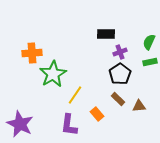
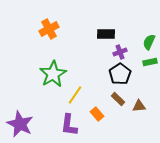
orange cross: moved 17 px right, 24 px up; rotated 24 degrees counterclockwise
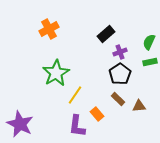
black rectangle: rotated 42 degrees counterclockwise
green star: moved 3 px right, 1 px up
purple L-shape: moved 8 px right, 1 px down
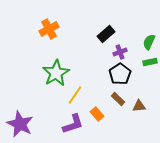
purple L-shape: moved 4 px left, 2 px up; rotated 115 degrees counterclockwise
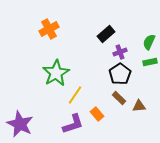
brown rectangle: moved 1 px right, 1 px up
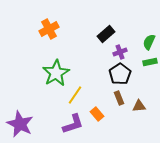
brown rectangle: rotated 24 degrees clockwise
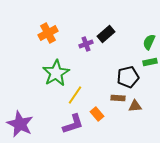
orange cross: moved 1 px left, 4 px down
purple cross: moved 34 px left, 8 px up
black pentagon: moved 8 px right, 3 px down; rotated 20 degrees clockwise
brown rectangle: moved 1 px left; rotated 64 degrees counterclockwise
brown triangle: moved 4 px left
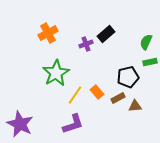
green semicircle: moved 3 px left
brown rectangle: rotated 32 degrees counterclockwise
orange rectangle: moved 22 px up
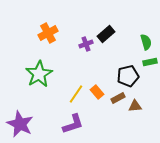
green semicircle: rotated 140 degrees clockwise
green star: moved 17 px left, 1 px down
black pentagon: moved 1 px up
yellow line: moved 1 px right, 1 px up
